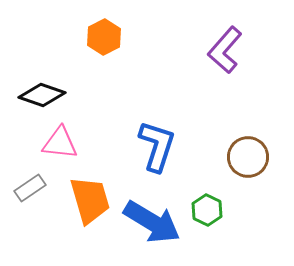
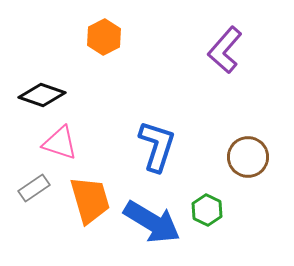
pink triangle: rotated 12 degrees clockwise
gray rectangle: moved 4 px right
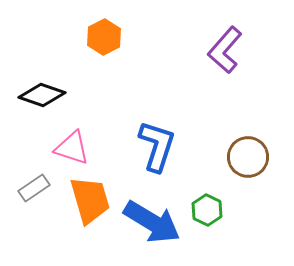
pink triangle: moved 12 px right, 5 px down
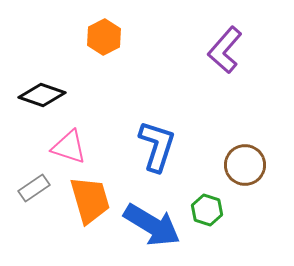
pink triangle: moved 3 px left, 1 px up
brown circle: moved 3 px left, 8 px down
green hexagon: rotated 8 degrees counterclockwise
blue arrow: moved 3 px down
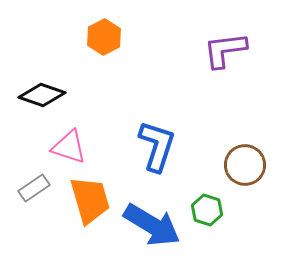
purple L-shape: rotated 42 degrees clockwise
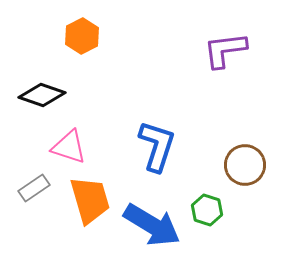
orange hexagon: moved 22 px left, 1 px up
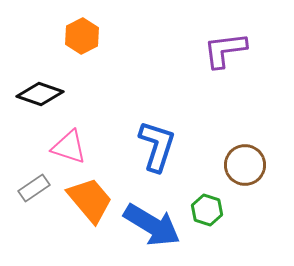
black diamond: moved 2 px left, 1 px up
orange trapezoid: rotated 24 degrees counterclockwise
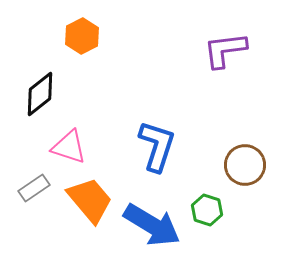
black diamond: rotated 57 degrees counterclockwise
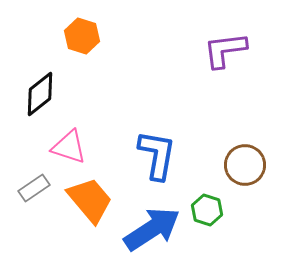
orange hexagon: rotated 16 degrees counterclockwise
blue L-shape: moved 9 px down; rotated 8 degrees counterclockwise
blue arrow: moved 4 px down; rotated 64 degrees counterclockwise
